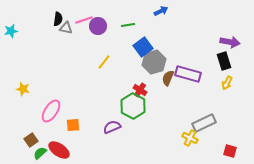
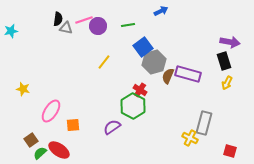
brown semicircle: moved 2 px up
gray rectangle: rotated 50 degrees counterclockwise
purple semicircle: rotated 12 degrees counterclockwise
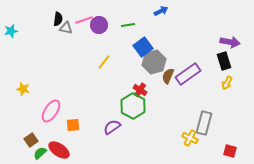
purple circle: moved 1 px right, 1 px up
purple rectangle: rotated 50 degrees counterclockwise
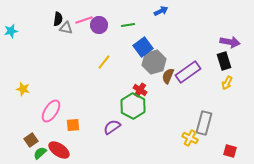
purple rectangle: moved 2 px up
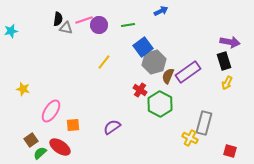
green hexagon: moved 27 px right, 2 px up
red ellipse: moved 1 px right, 3 px up
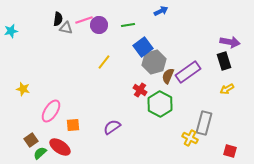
yellow arrow: moved 6 px down; rotated 32 degrees clockwise
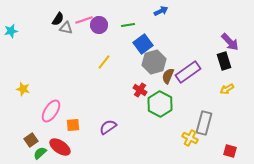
black semicircle: rotated 24 degrees clockwise
purple arrow: rotated 36 degrees clockwise
blue square: moved 3 px up
purple semicircle: moved 4 px left
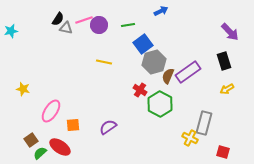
purple arrow: moved 10 px up
yellow line: rotated 63 degrees clockwise
red square: moved 7 px left, 1 px down
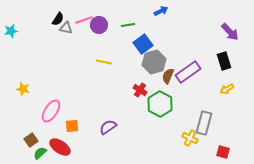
orange square: moved 1 px left, 1 px down
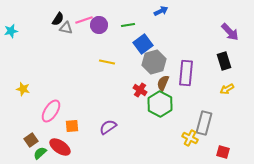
yellow line: moved 3 px right
purple rectangle: moved 2 px left, 1 px down; rotated 50 degrees counterclockwise
brown semicircle: moved 5 px left, 7 px down
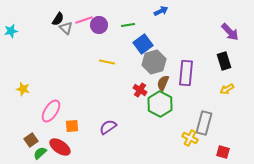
gray triangle: rotated 32 degrees clockwise
